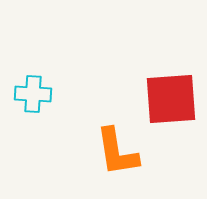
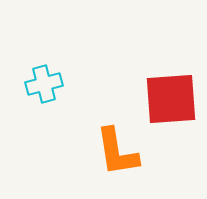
cyan cross: moved 11 px right, 10 px up; rotated 18 degrees counterclockwise
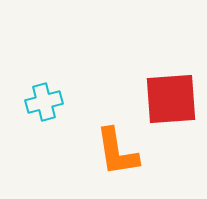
cyan cross: moved 18 px down
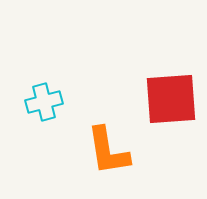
orange L-shape: moved 9 px left, 1 px up
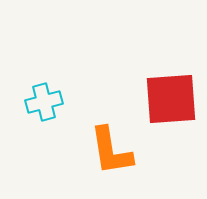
orange L-shape: moved 3 px right
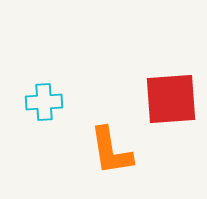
cyan cross: rotated 12 degrees clockwise
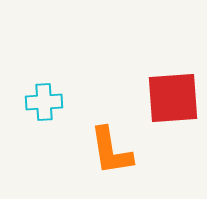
red square: moved 2 px right, 1 px up
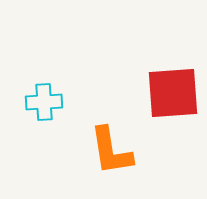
red square: moved 5 px up
